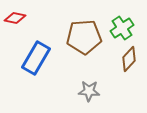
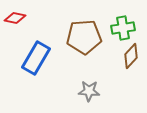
green cross: moved 1 px right; rotated 25 degrees clockwise
brown diamond: moved 2 px right, 3 px up
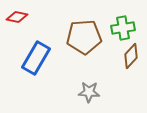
red diamond: moved 2 px right, 1 px up
gray star: moved 1 px down
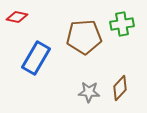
green cross: moved 1 px left, 4 px up
brown diamond: moved 11 px left, 32 px down
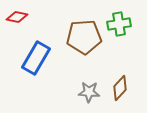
green cross: moved 3 px left
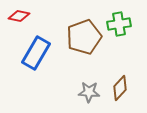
red diamond: moved 2 px right, 1 px up
brown pentagon: rotated 16 degrees counterclockwise
blue rectangle: moved 5 px up
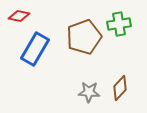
blue rectangle: moved 1 px left, 4 px up
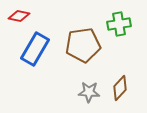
brown pentagon: moved 1 px left, 8 px down; rotated 12 degrees clockwise
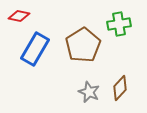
brown pentagon: rotated 24 degrees counterclockwise
gray star: rotated 20 degrees clockwise
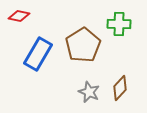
green cross: rotated 10 degrees clockwise
blue rectangle: moved 3 px right, 5 px down
